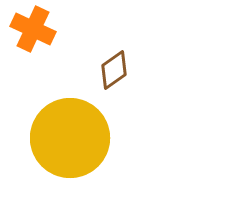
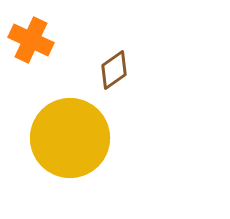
orange cross: moved 2 px left, 11 px down
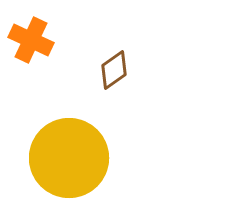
yellow circle: moved 1 px left, 20 px down
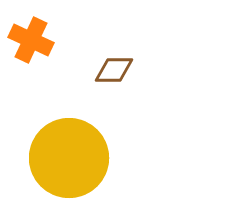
brown diamond: rotated 36 degrees clockwise
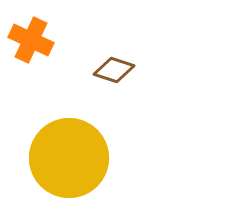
brown diamond: rotated 18 degrees clockwise
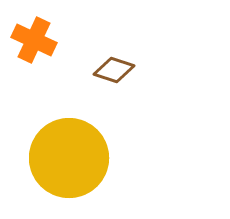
orange cross: moved 3 px right
